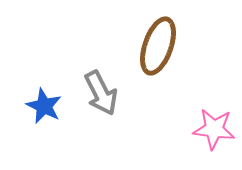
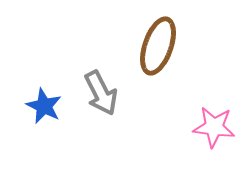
pink star: moved 2 px up
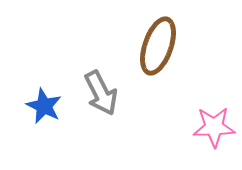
pink star: rotated 9 degrees counterclockwise
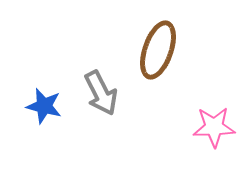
brown ellipse: moved 4 px down
blue star: rotated 12 degrees counterclockwise
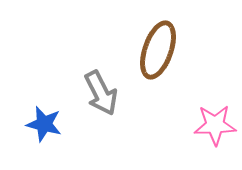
blue star: moved 18 px down
pink star: moved 1 px right, 2 px up
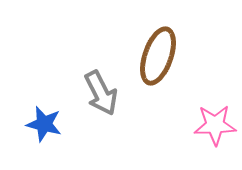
brown ellipse: moved 6 px down
